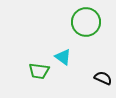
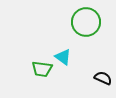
green trapezoid: moved 3 px right, 2 px up
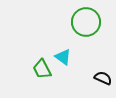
green trapezoid: rotated 55 degrees clockwise
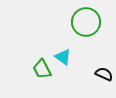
black semicircle: moved 1 px right, 4 px up
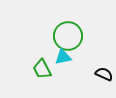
green circle: moved 18 px left, 14 px down
cyan triangle: rotated 48 degrees counterclockwise
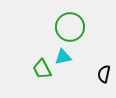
green circle: moved 2 px right, 9 px up
black semicircle: rotated 102 degrees counterclockwise
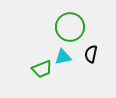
green trapezoid: rotated 85 degrees counterclockwise
black semicircle: moved 13 px left, 20 px up
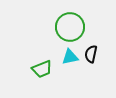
cyan triangle: moved 7 px right
